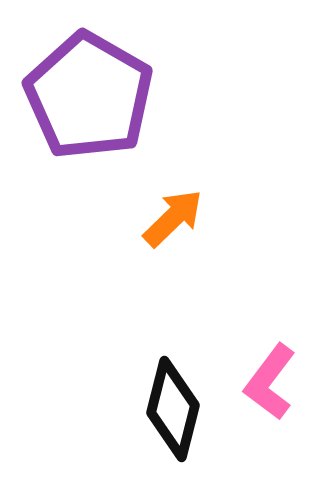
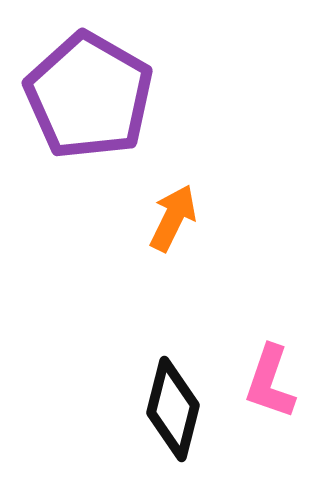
orange arrow: rotated 20 degrees counterclockwise
pink L-shape: rotated 18 degrees counterclockwise
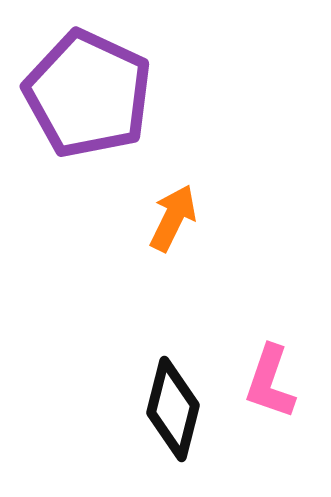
purple pentagon: moved 1 px left, 2 px up; rotated 5 degrees counterclockwise
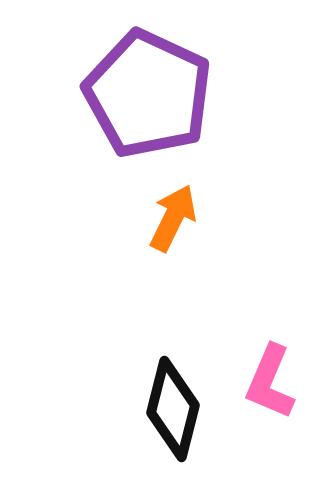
purple pentagon: moved 60 px right
pink L-shape: rotated 4 degrees clockwise
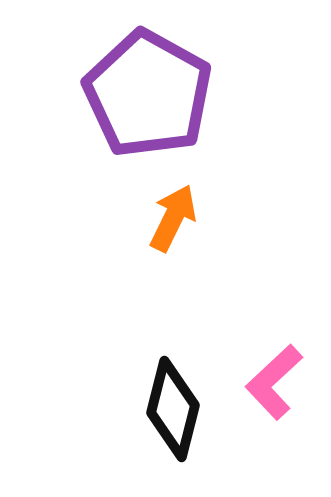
purple pentagon: rotated 4 degrees clockwise
pink L-shape: moved 4 px right; rotated 24 degrees clockwise
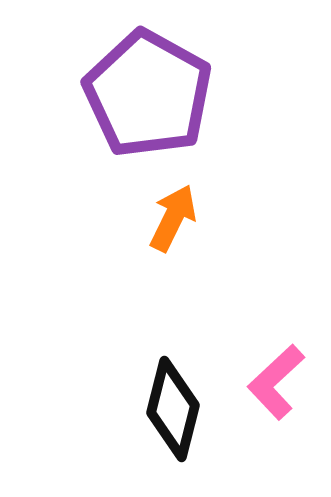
pink L-shape: moved 2 px right
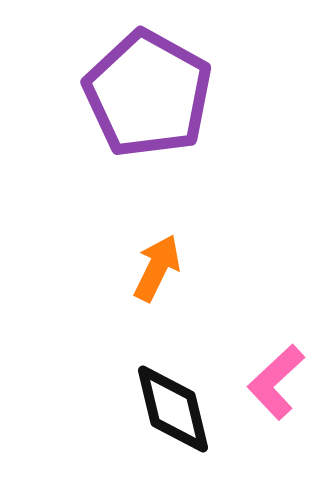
orange arrow: moved 16 px left, 50 px down
black diamond: rotated 28 degrees counterclockwise
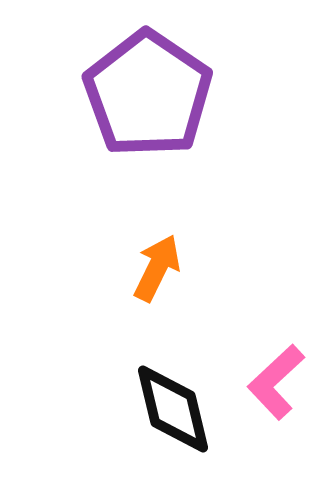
purple pentagon: rotated 5 degrees clockwise
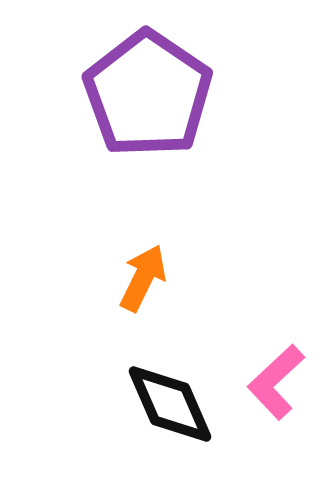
orange arrow: moved 14 px left, 10 px down
black diamond: moved 3 px left, 5 px up; rotated 10 degrees counterclockwise
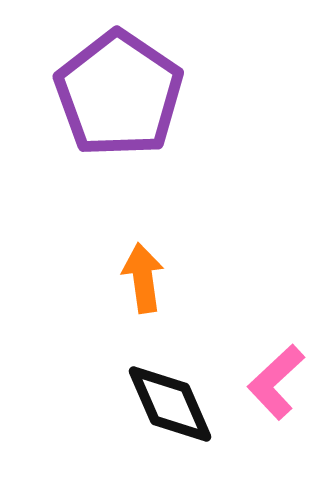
purple pentagon: moved 29 px left
orange arrow: rotated 34 degrees counterclockwise
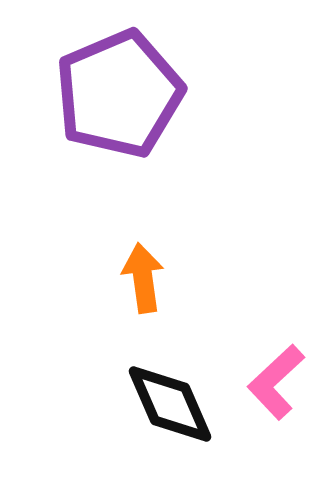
purple pentagon: rotated 15 degrees clockwise
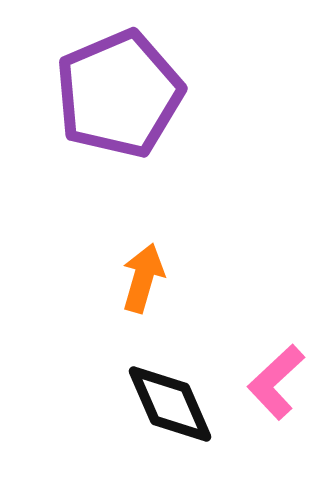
orange arrow: rotated 24 degrees clockwise
